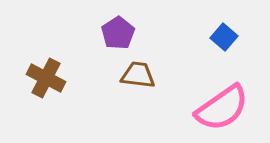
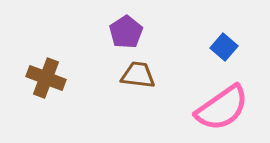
purple pentagon: moved 8 px right, 1 px up
blue square: moved 10 px down
brown cross: rotated 6 degrees counterclockwise
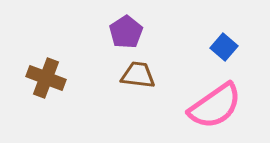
pink semicircle: moved 7 px left, 2 px up
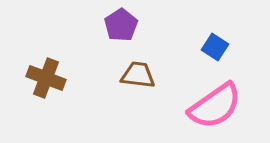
purple pentagon: moved 5 px left, 7 px up
blue square: moved 9 px left; rotated 8 degrees counterclockwise
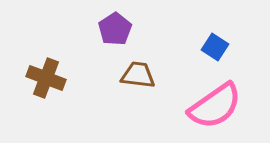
purple pentagon: moved 6 px left, 4 px down
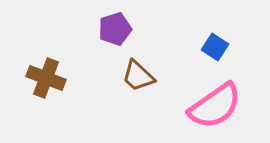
purple pentagon: rotated 16 degrees clockwise
brown trapezoid: moved 1 px down; rotated 144 degrees counterclockwise
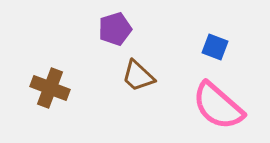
blue square: rotated 12 degrees counterclockwise
brown cross: moved 4 px right, 10 px down
pink semicircle: moved 3 px right; rotated 76 degrees clockwise
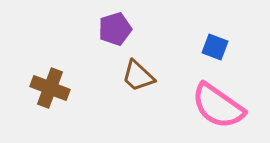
pink semicircle: rotated 6 degrees counterclockwise
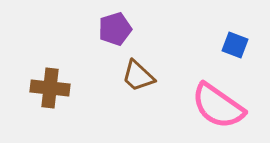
blue square: moved 20 px right, 2 px up
brown cross: rotated 15 degrees counterclockwise
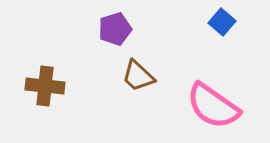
blue square: moved 13 px left, 23 px up; rotated 20 degrees clockwise
brown cross: moved 5 px left, 2 px up
pink semicircle: moved 5 px left
